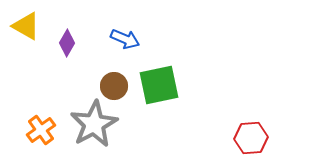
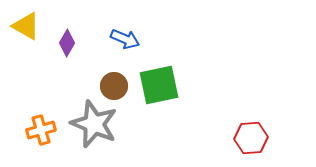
gray star: rotated 21 degrees counterclockwise
orange cross: rotated 20 degrees clockwise
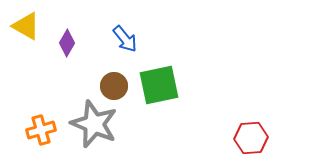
blue arrow: rotated 28 degrees clockwise
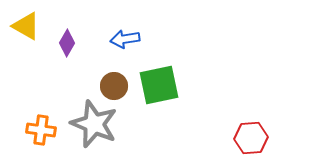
blue arrow: rotated 120 degrees clockwise
orange cross: rotated 24 degrees clockwise
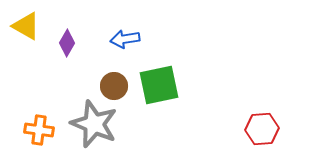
orange cross: moved 2 px left
red hexagon: moved 11 px right, 9 px up
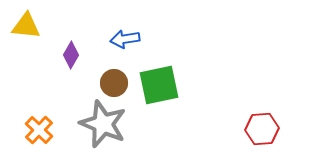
yellow triangle: rotated 24 degrees counterclockwise
purple diamond: moved 4 px right, 12 px down
brown circle: moved 3 px up
gray star: moved 9 px right
orange cross: rotated 36 degrees clockwise
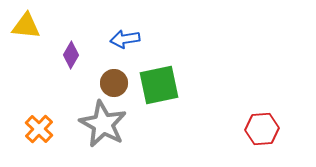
gray star: rotated 6 degrees clockwise
orange cross: moved 1 px up
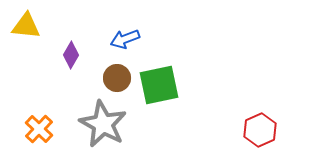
blue arrow: rotated 12 degrees counterclockwise
brown circle: moved 3 px right, 5 px up
red hexagon: moved 2 px left, 1 px down; rotated 20 degrees counterclockwise
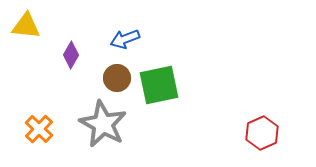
red hexagon: moved 2 px right, 3 px down
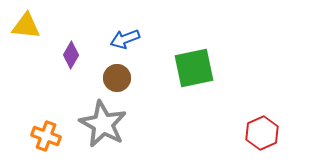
green square: moved 35 px right, 17 px up
orange cross: moved 7 px right, 7 px down; rotated 24 degrees counterclockwise
